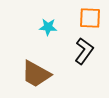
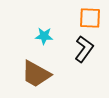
cyan star: moved 4 px left, 9 px down
black L-shape: moved 2 px up
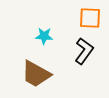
black L-shape: moved 2 px down
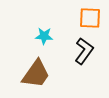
brown trapezoid: rotated 84 degrees counterclockwise
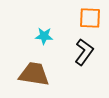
black L-shape: moved 1 px down
brown trapezoid: moved 2 px left; rotated 116 degrees counterclockwise
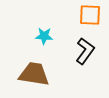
orange square: moved 3 px up
black L-shape: moved 1 px right, 1 px up
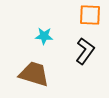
brown trapezoid: rotated 8 degrees clockwise
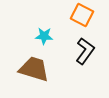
orange square: moved 8 px left; rotated 25 degrees clockwise
brown trapezoid: moved 5 px up
